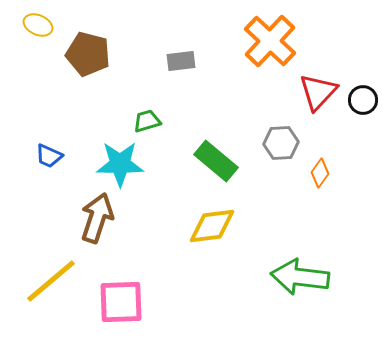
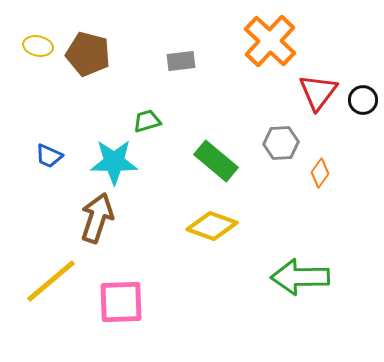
yellow ellipse: moved 21 px down; rotated 12 degrees counterclockwise
red triangle: rotated 6 degrees counterclockwise
cyan star: moved 6 px left, 2 px up
yellow diamond: rotated 27 degrees clockwise
green arrow: rotated 8 degrees counterclockwise
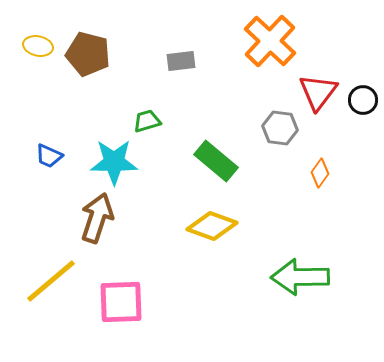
gray hexagon: moved 1 px left, 15 px up; rotated 12 degrees clockwise
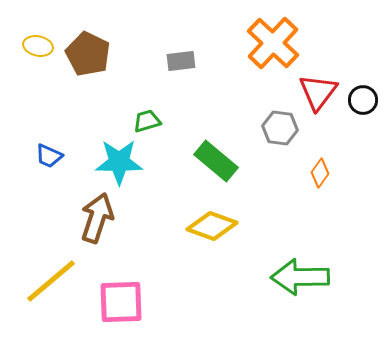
orange cross: moved 3 px right, 2 px down
brown pentagon: rotated 12 degrees clockwise
cyan star: moved 5 px right
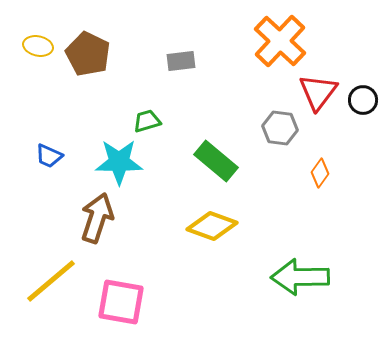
orange cross: moved 7 px right, 2 px up
pink square: rotated 12 degrees clockwise
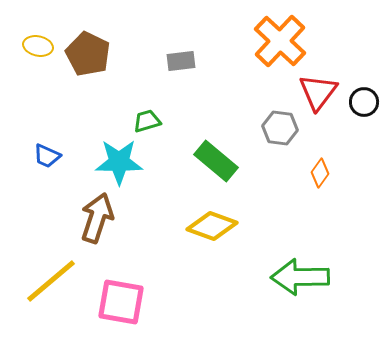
black circle: moved 1 px right, 2 px down
blue trapezoid: moved 2 px left
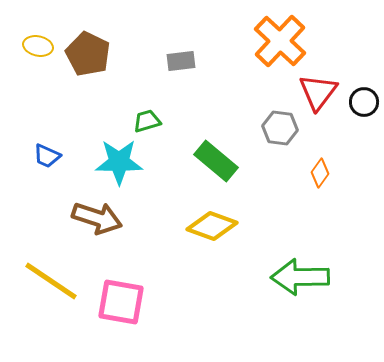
brown arrow: rotated 90 degrees clockwise
yellow line: rotated 74 degrees clockwise
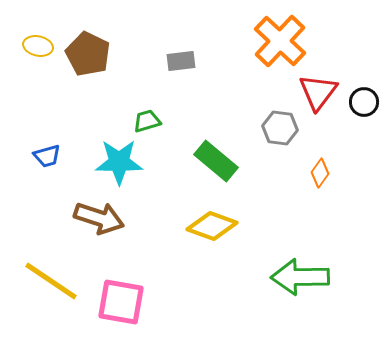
blue trapezoid: rotated 40 degrees counterclockwise
brown arrow: moved 2 px right
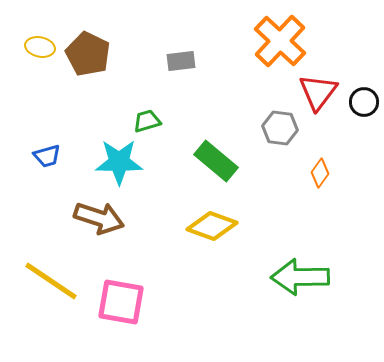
yellow ellipse: moved 2 px right, 1 px down
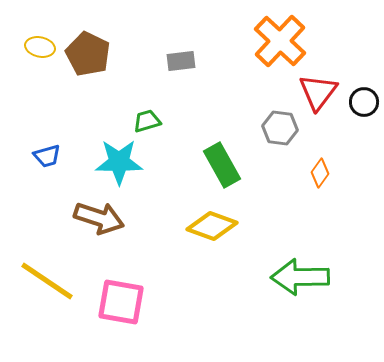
green rectangle: moved 6 px right, 4 px down; rotated 21 degrees clockwise
yellow line: moved 4 px left
